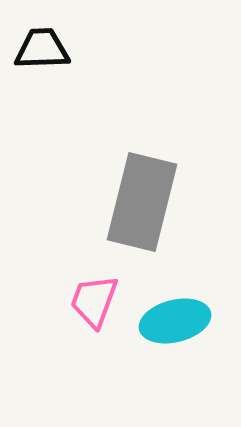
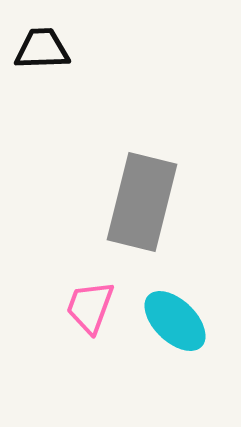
pink trapezoid: moved 4 px left, 6 px down
cyan ellipse: rotated 58 degrees clockwise
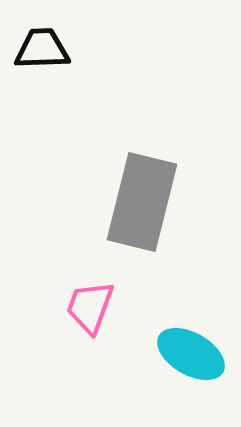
cyan ellipse: moved 16 px right, 33 px down; rotated 14 degrees counterclockwise
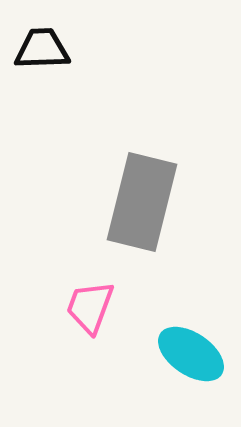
cyan ellipse: rotated 4 degrees clockwise
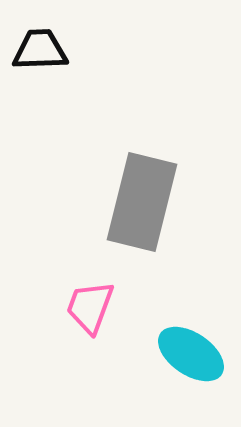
black trapezoid: moved 2 px left, 1 px down
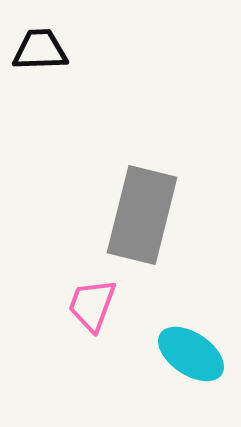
gray rectangle: moved 13 px down
pink trapezoid: moved 2 px right, 2 px up
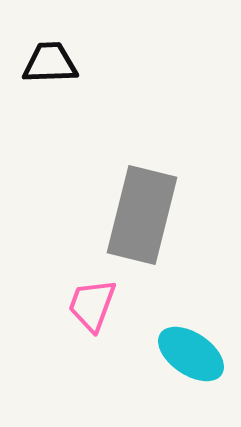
black trapezoid: moved 10 px right, 13 px down
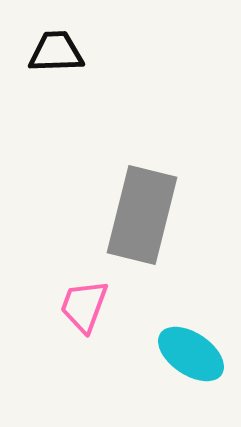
black trapezoid: moved 6 px right, 11 px up
pink trapezoid: moved 8 px left, 1 px down
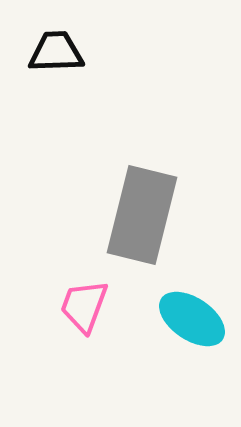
cyan ellipse: moved 1 px right, 35 px up
